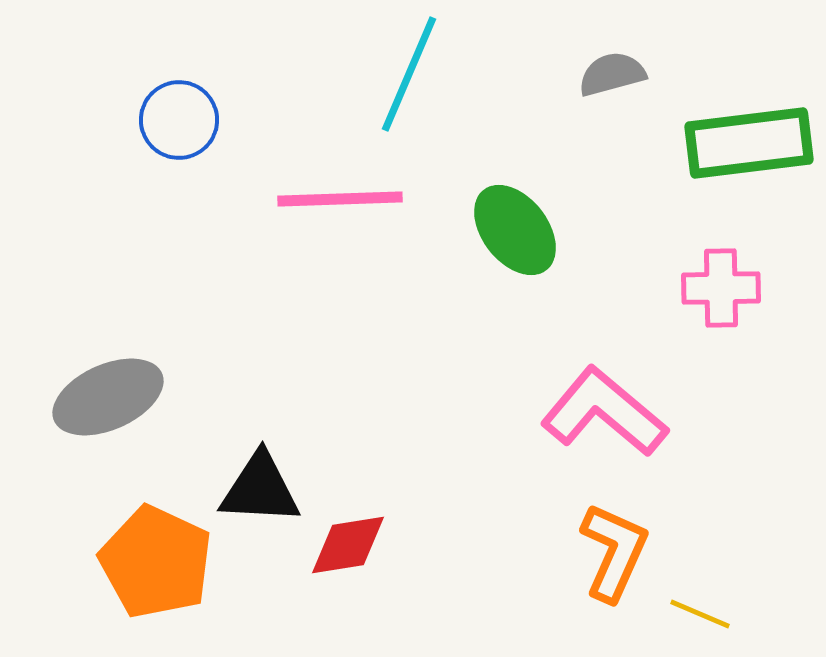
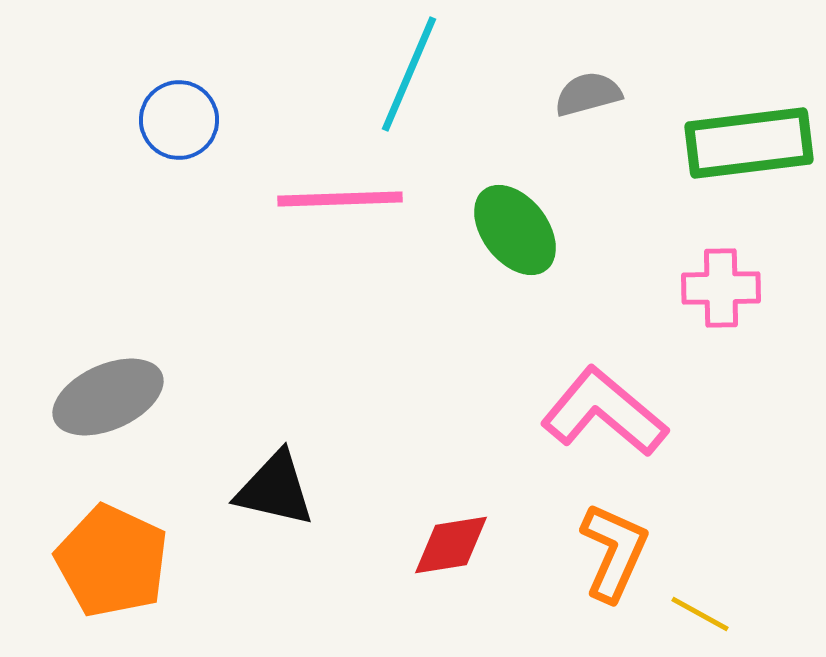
gray semicircle: moved 24 px left, 20 px down
black triangle: moved 15 px right; rotated 10 degrees clockwise
red diamond: moved 103 px right
orange pentagon: moved 44 px left, 1 px up
yellow line: rotated 6 degrees clockwise
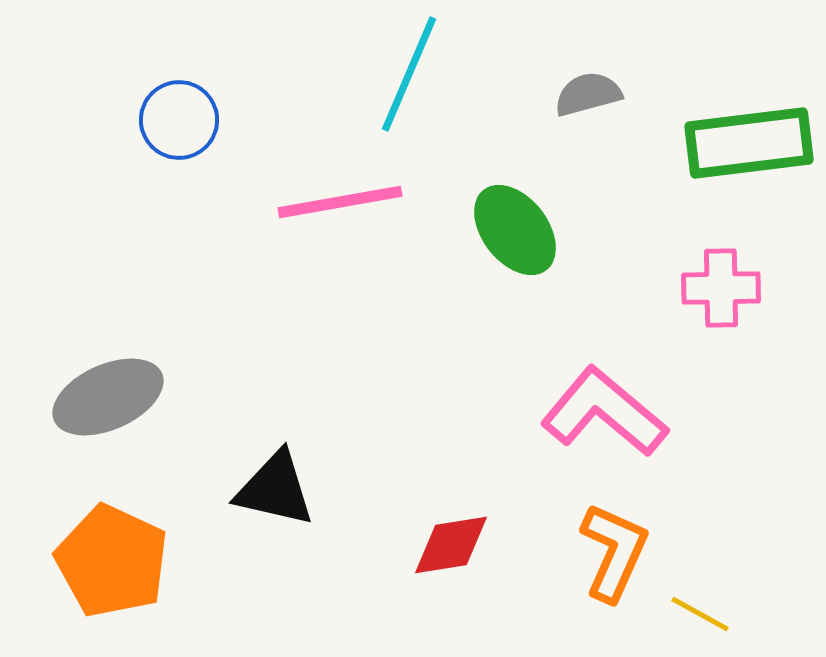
pink line: moved 3 px down; rotated 8 degrees counterclockwise
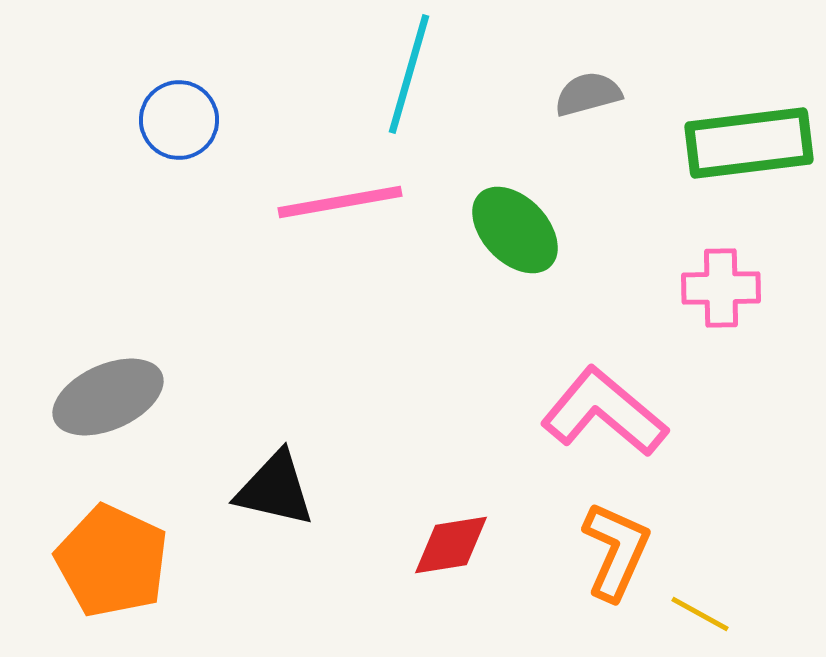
cyan line: rotated 7 degrees counterclockwise
green ellipse: rotated 6 degrees counterclockwise
orange L-shape: moved 2 px right, 1 px up
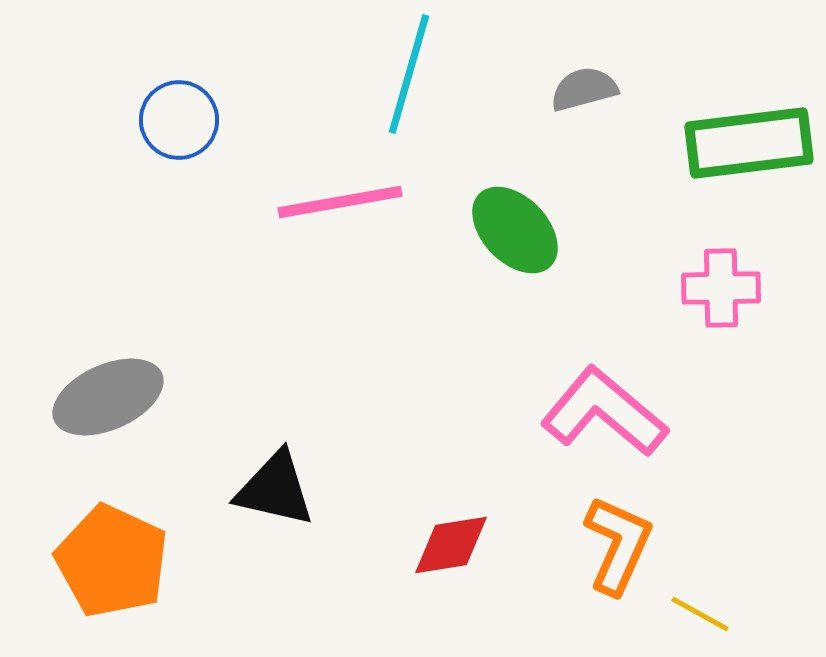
gray semicircle: moved 4 px left, 5 px up
orange L-shape: moved 2 px right, 6 px up
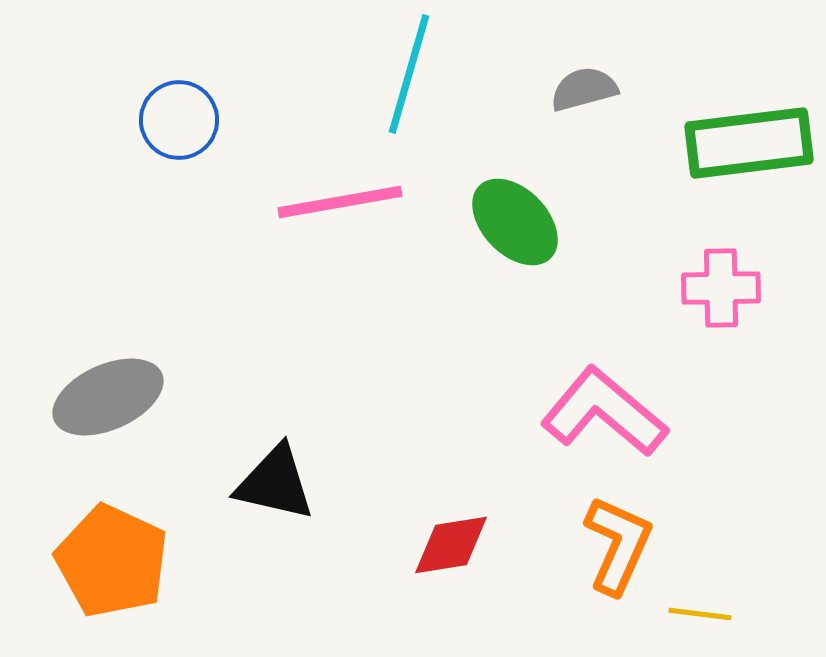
green ellipse: moved 8 px up
black triangle: moved 6 px up
yellow line: rotated 22 degrees counterclockwise
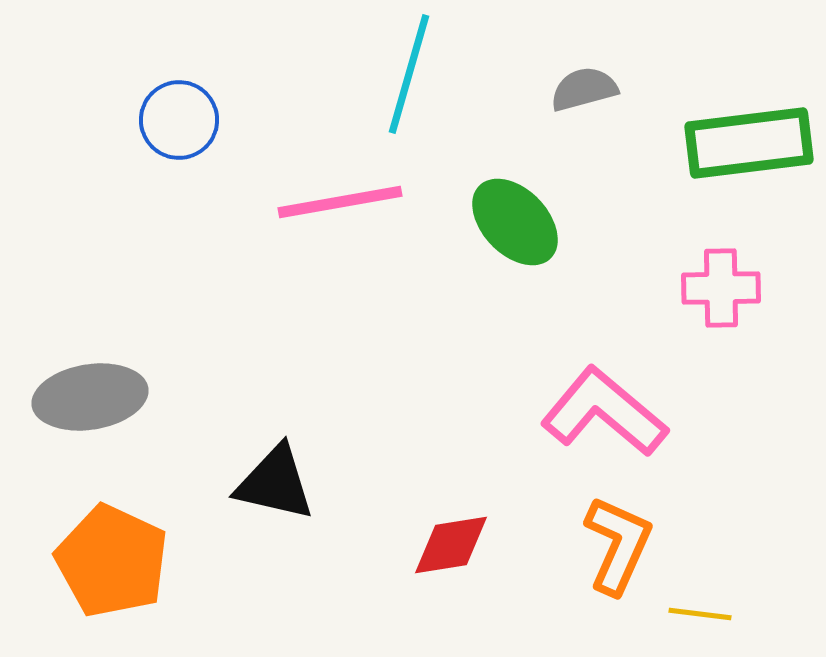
gray ellipse: moved 18 px left; rotated 15 degrees clockwise
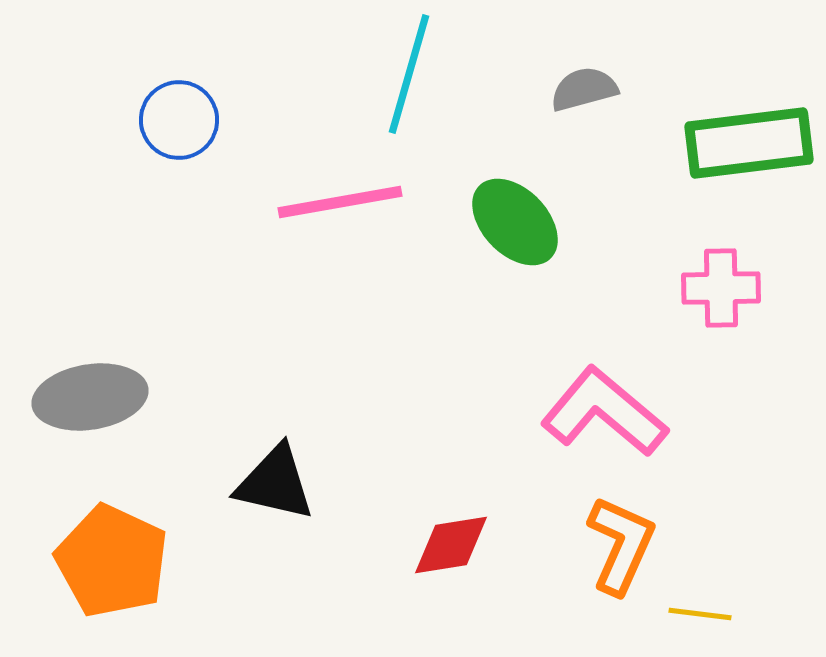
orange L-shape: moved 3 px right
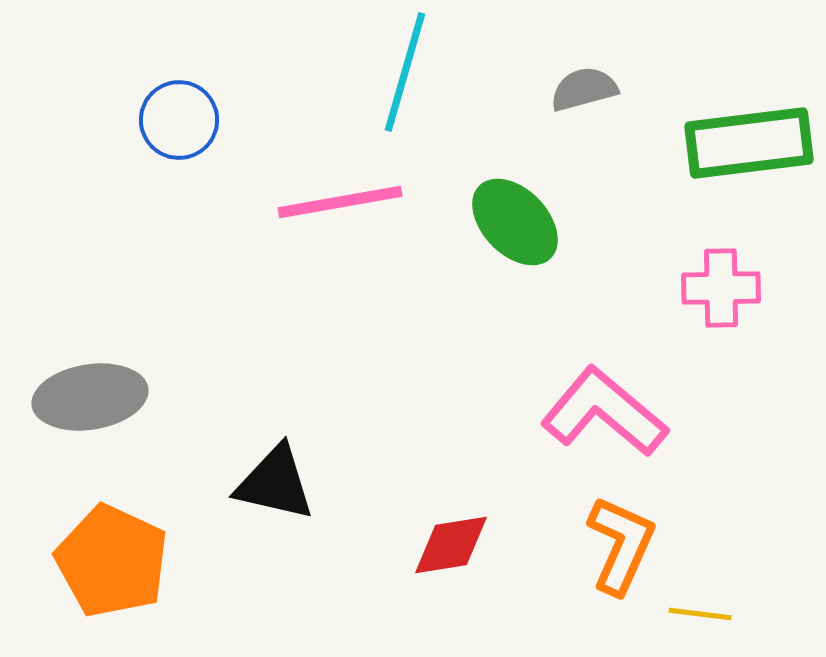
cyan line: moved 4 px left, 2 px up
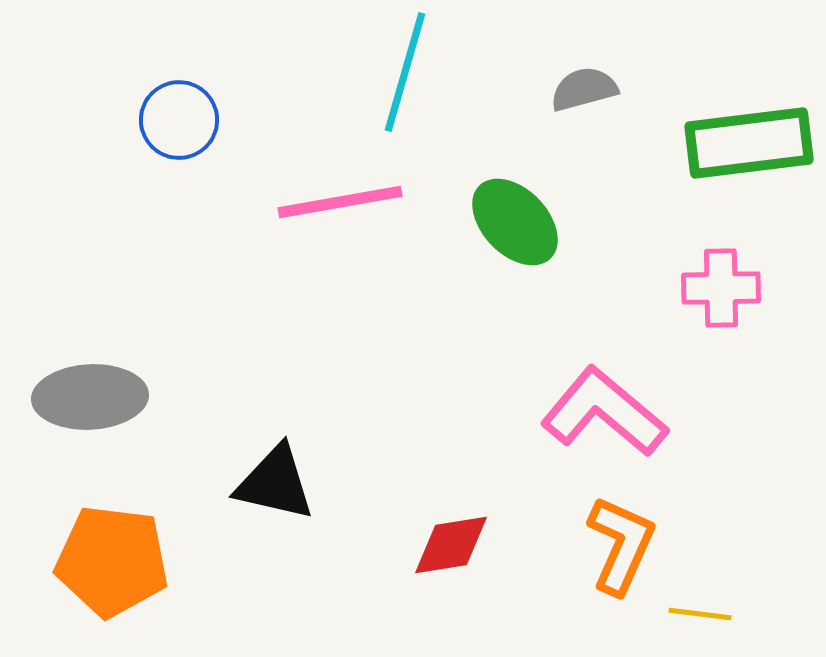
gray ellipse: rotated 6 degrees clockwise
orange pentagon: rotated 18 degrees counterclockwise
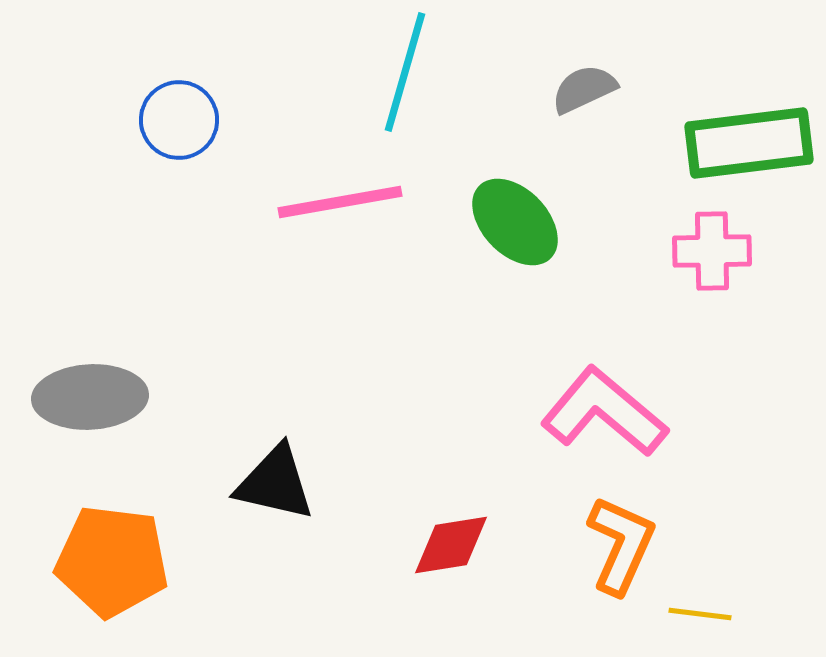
gray semicircle: rotated 10 degrees counterclockwise
pink cross: moved 9 px left, 37 px up
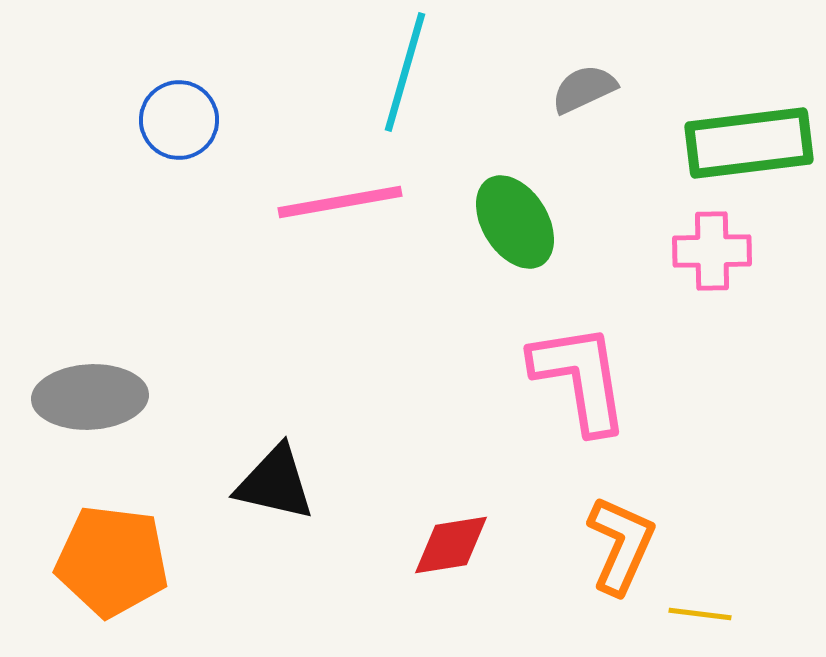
green ellipse: rotated 12 degrees clockwise
pink L-shape: moved 24 px left, 34 px up; rotated 41 degrees clockwise
